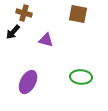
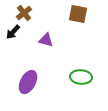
brown cross: rotated 35 degrees clockwise
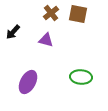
brown cross: moved 27 px right
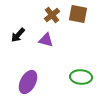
brown cross: moved 1 px right, 2 px down
black arrow: moved 5 px right, 3 px down
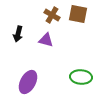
brown cross: rotated 21 degrees counterclockwise
black arrow: moved 1 px up; rotated 28 degrees counterclockwise
